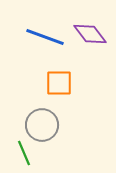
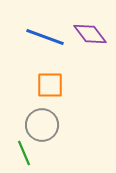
orange square: moved 9 px left, 2 px down
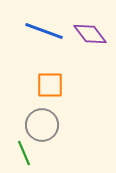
blue line: moved 1 px left, 6 px up
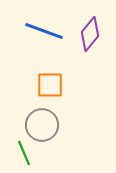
purple diamond: rotated 76 degrees clockwise
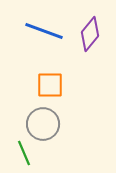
gray circle: moved 1 px right, 1 px up
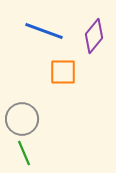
purple diamond: moved 4 px right, 2 px down
orange square: moved 13 px right, 13 px up
gray circle: moved 21 px left, 5 px up
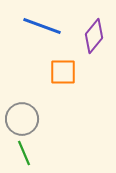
blue line: moved 2 px left, 5 px up
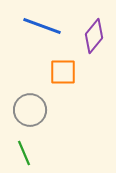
gray circle: moved 8 px right, 9 px up
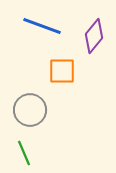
orange square: moved 1 px left, 1 px up
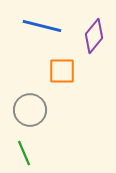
blue line: rotated 6 degrees counterclockwise
